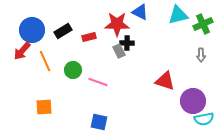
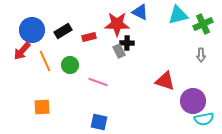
green circle: moved 3 px left, 5 px up
orange square: moved 2 px left
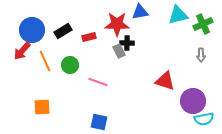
blue triangle: rotated 36 degrees counterclockwise
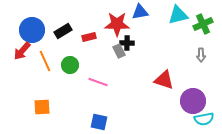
red triangle: moved 1 px left, 1 px up
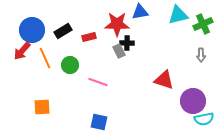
orange line: moved 3 px up
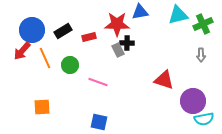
gray rectangle: moved 1 px left, 1 px up
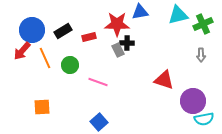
blue square: rotated 36 degrees clockwise
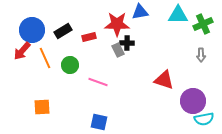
cyan triangle: rotated 15 degrees clockwise
blue square: rotated 36 degrees counterclockwise
